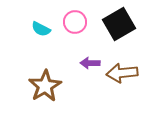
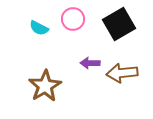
pink circle: moved 2 px left, 3 px up
cyan semicircle: moved 2 px left, 1 px up
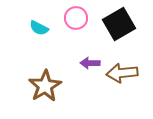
pink circle: moved 3 px right, 1 px up
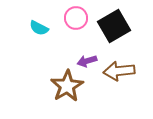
black square: moved 5 px left, 2 px down
purple arrow: moved 3 px left, 2 px up; rotated 18 degrees counterclockwise
brown arrow: moved 3 px left, 2 px up
brown star: moved 22 px right
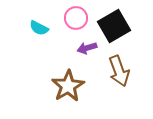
purple arrow: moved 13 px up
brown arrow: rotated 104 degrees counterclockwise
brown star: moved 1 px right
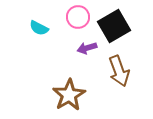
pink circle: moved 2 px right, 1 px up
brown star: moved 1 px right, 9 px down
